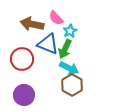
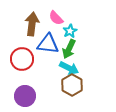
brown arrow: rotated 85 degrees clockwise
blue triangle: rotated 15 degrees counterclockwise
green arrow: moved 4 px right
purple circle: moved 1 px right, 1 px down
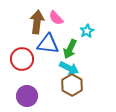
brown arrow: moved 5 px right, 2 px up
cyan star: moved 17 px right
green arrow: moved 1 px right
purple circle: moved 2 px right
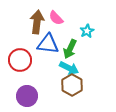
red circle: moved 2 px left, 1 px down
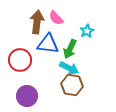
brown hexagon: rotated 20 degrees counterclockwise
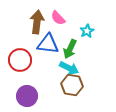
pink semicircle: moved 2 px right
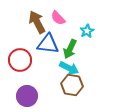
brown arrow: rotated 35 degrees counterclockwise
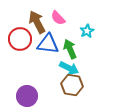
green arrow: rotated 132 degrees clockwise
red circle: moved 21 px up
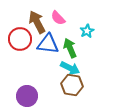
green arrow: moved 1 px up
cyan arrow: moved 1 px right
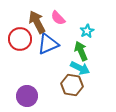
blue triangle: rotated 30 degrees counterclockwise
green arrow: moved 11 px right, 3 px down
cyan arrow: moved 10 px right
